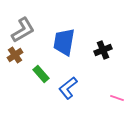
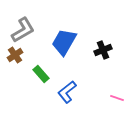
blue trapezoid: rotated 20 degrees clockwise
blue L-shape: moved 1 px left, 4 px down
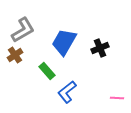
black cross: moved 3 px left, 2 px up
green rectangle: moved 6 px right, 3 px up
pink line: rotated 16 degrees counterclockwise
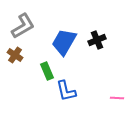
gray L-shape: moved 4 px up
black cross: moved 3 px left, 8 px up
brown cross: rotated 21 degrees counterclockwise
green rectangle: rotated 18 degrees clockwise
blue L-shape: moved 1 px left, 1 px up; rotated 65 degrees counterclockwise
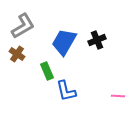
brown cross: moved 2 px right, 1 px up
pink line: moved 1 px right, 2 px up
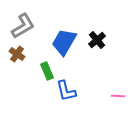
black cross: rotated 18 degrees counterclockwise
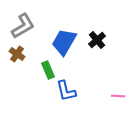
green rectangle: moved 1 px right, 1 px up
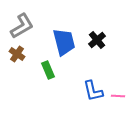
gray L-shape: moved 1 px left
blue trapezoid: rotated 136 degrees clockwise
blue L-shape: moved 27 px right
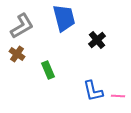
blue trapezoid: moved 24 px up
